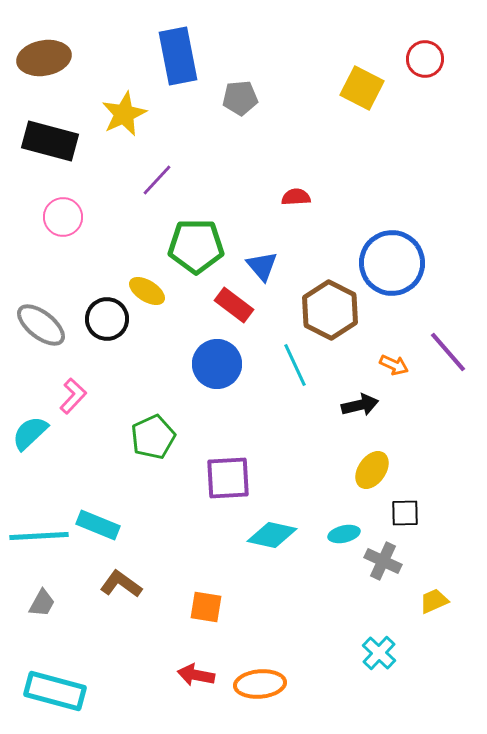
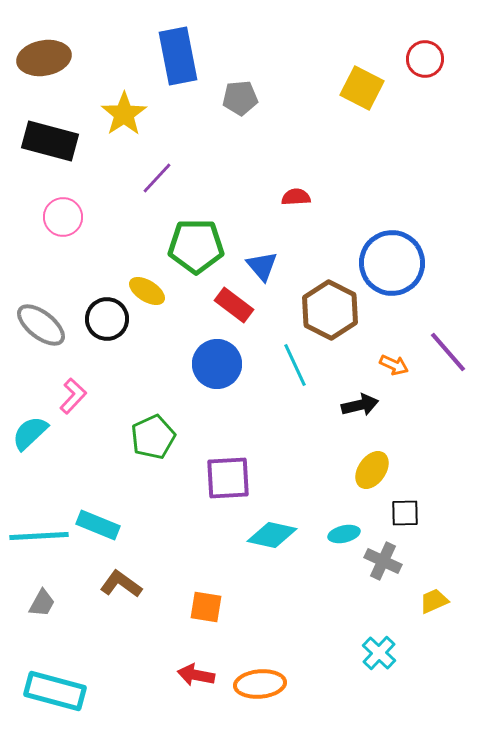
yellow star at (124, 114): rotated 9 degrees counterclockwise
purple line at (157, 180): moved 2 px up
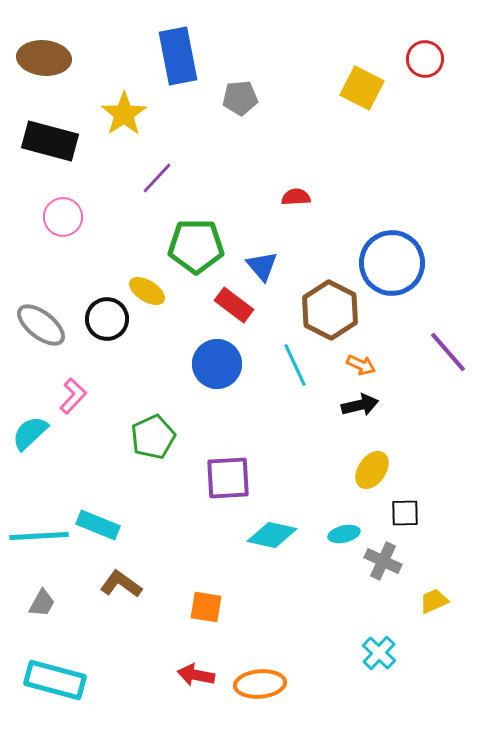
brown ellipse at (44, 58): rotated 15 degrees clockwise
orange arrow at (394, 365): moved 33 px left
cyan rectangle at (55, 691): moved 11 px up
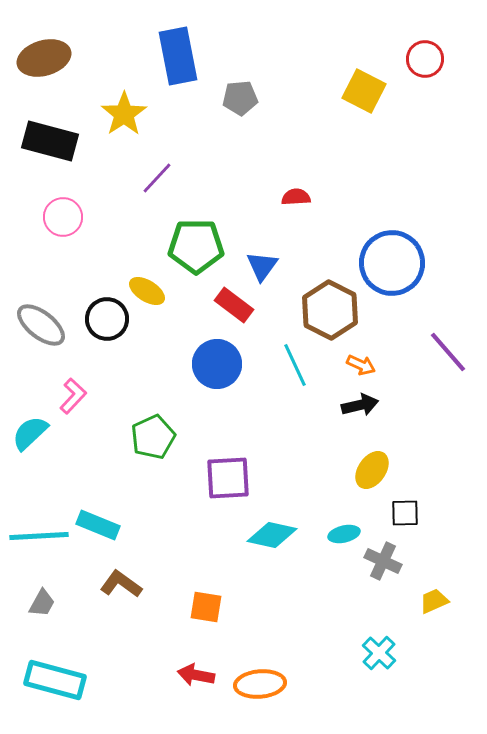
brown ellipse at (44, 58): rotated 21 degrees counterclockwise
yellow square at (362, 88): moved 2 px right, 3 px down
blue triangle at (262, 266): rotated 16 degrees clockwise
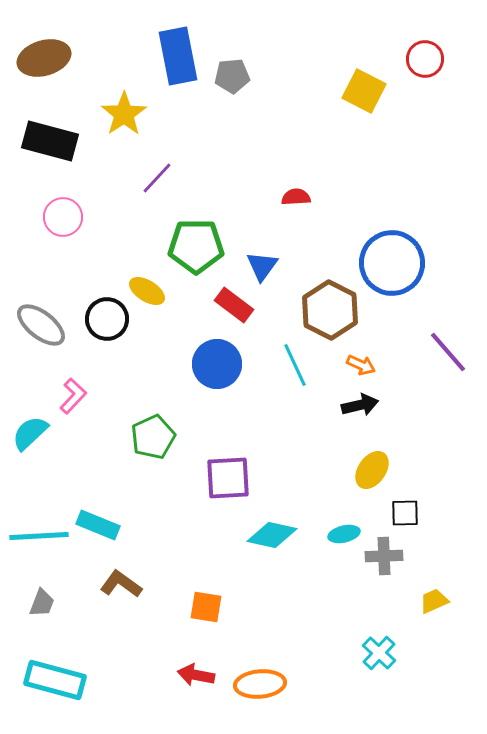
gray pentagon at (240, 98): moved 8 px left, 22 px up
gray cross at (383, 561): moved 1 px right, 5 px up; rotated 27 degrees counterclockwise
gray trapezoid at (42, 603): rotated 8 degrees counterclockwise
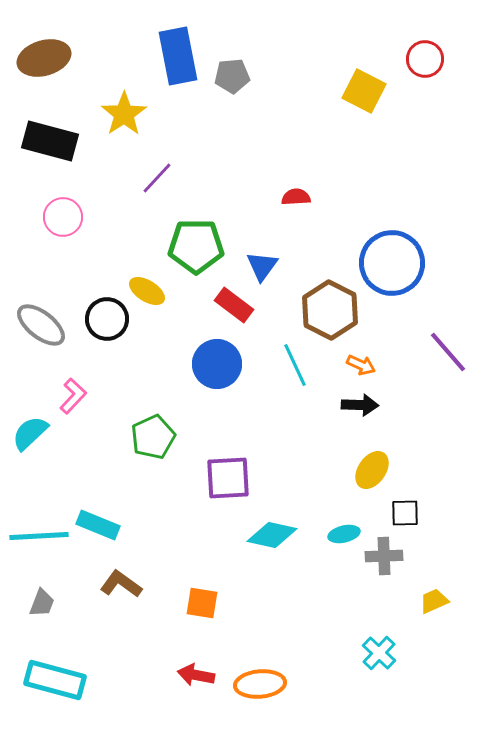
black arrow at (360, 405): rotated 15 degrees clockwise
orange square at (206, 607): moved 4 px left, 4 px up
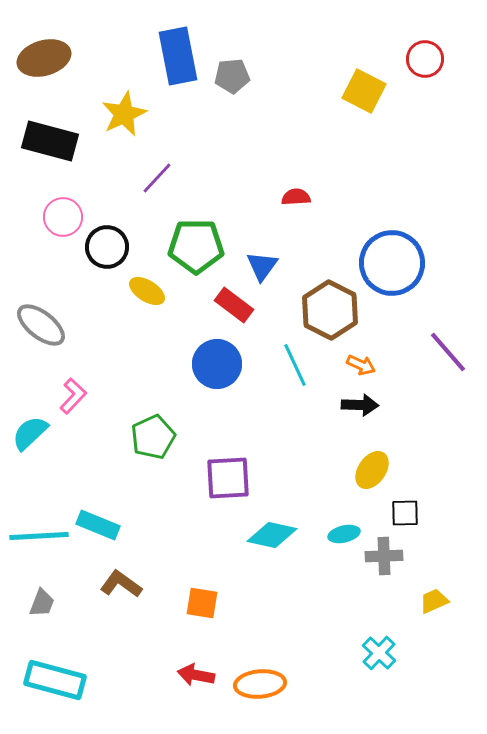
yellow star at (124, 114): rotated 9 degrees clockwise
black circle at (107, 319): moved 72 px up
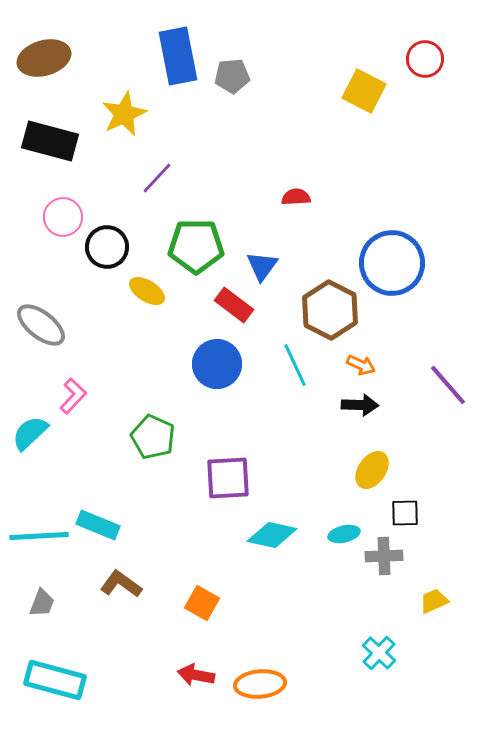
purple line at (448, 352): moved 33 px down
green pentagon at (153, 437): rotated 24 degrees counterclockwise
orange square at (202, 603): rotated 20 degrees clockwise
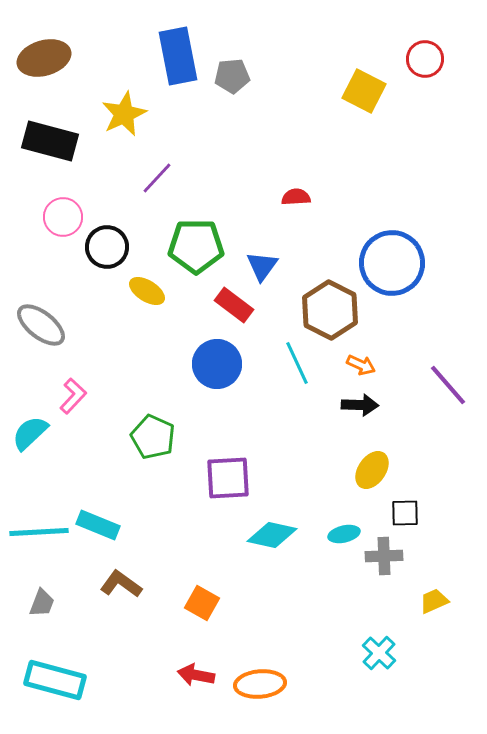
cyan line at (295, 365): moved 2 px right, 2 px up
cyan line at (39, 536): moved 4 px up
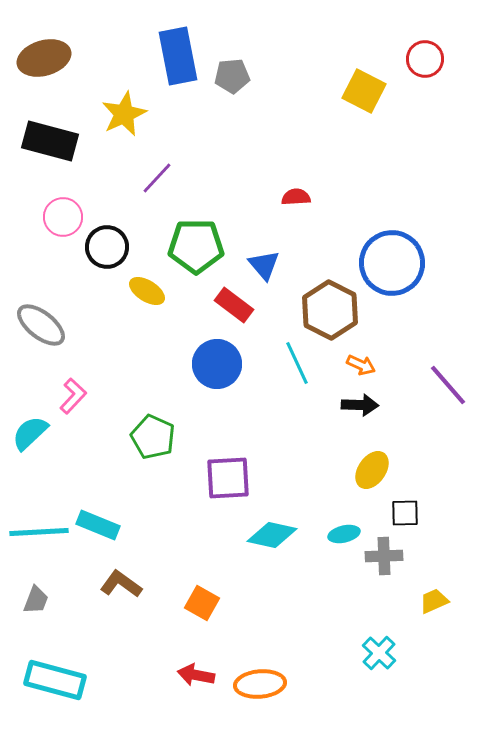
blue triangle at (262, 266): moved 2 px right, 1 px up; rotated 16 degrees counterclockwise
gray trapezoid at (42, 603): moved 6 px left, 3 px up
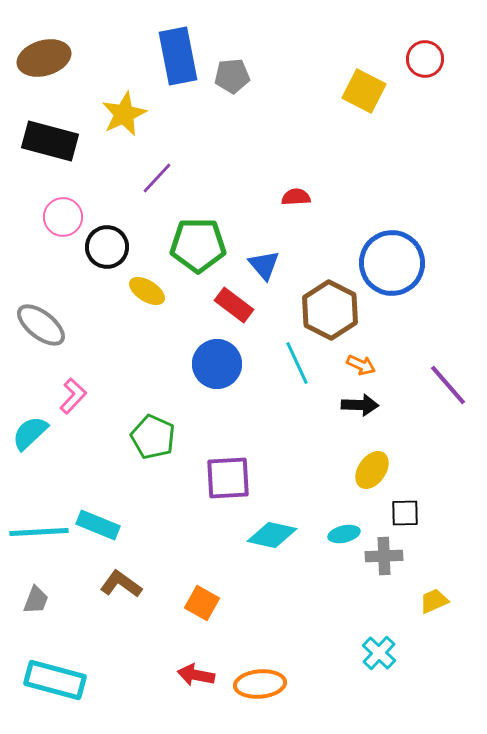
green pentagon at (196, 246): moved 2 px right, 1 px up
